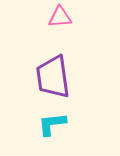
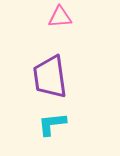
purple trapezoid: moved 3 px left
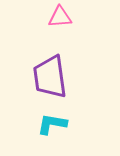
cyan L-shape: rotated 16 degrees clockwise
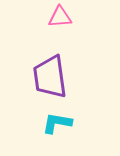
cyan L-shape: moved 5 px right, 1 px up
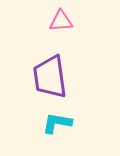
pink triangle: moved 1 px right, 4 px down
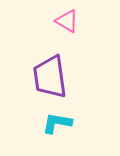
pink triangle: moved 6 px right; rotated 35 degrees clockwise
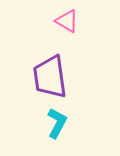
cyan L-shape: rotated 108 degrees clockwise
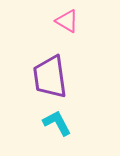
cyan L-shape: rotated 56 degrees counterclockwise
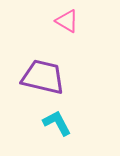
purple trapezoid: moved 7 px left; rotated 111 degrees clockwise
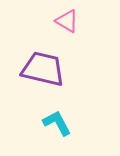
purple trapezoid: moved 8 px up
